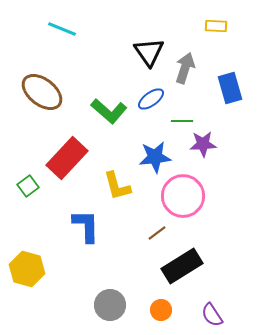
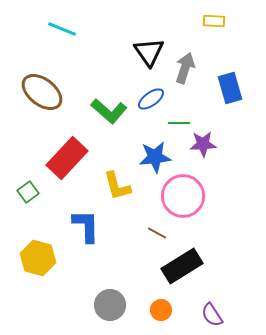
yellow rectangle: moved 2 px left, 5 px up
green line: moved 3 px left, 2 px down
green square: moved 6 px down
brown line: rotated 66 degrees clockwise
yellow hexagon: moved 11 px right, 11 px up
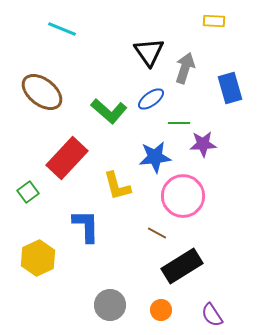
yellow hexagon: rotated 20 degrees clockwise
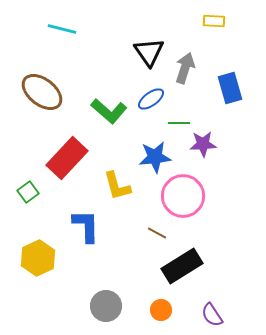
cyan line: rotated 8 degrees counterclockwise
gray circle: moved 4 px left, 1 px down
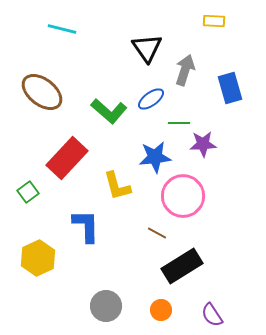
black triangle: moved 2 px left, 4 px up
gray arrow: moved 2 px down
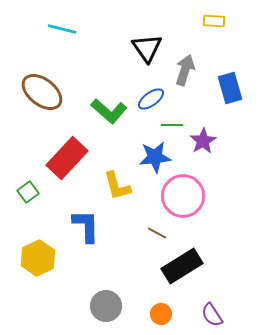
green line: moved 7 px left, 2 px down
purple star: moved 3 px up; rotated 28 degrees counterclockwise
orange circle: moved 4 px down
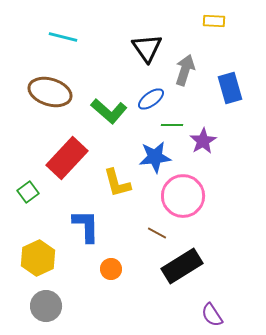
cyan line: moved 1 px right, 8 px down
brown ellipse: moved 8 px right; rotated 21 degrees counterclockwise
yellow L-shape: moved 3 px up
gray circle: moved 60 px left
orange circle: moved 50 px left, 45 px up
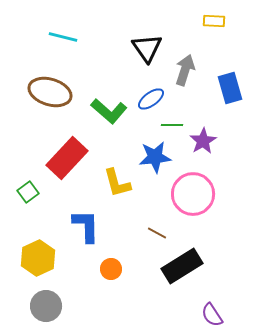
pink circle: moved 10 px right, 2 px up
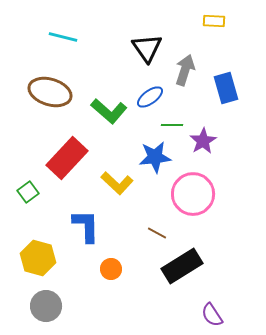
blue rectangle: moved 4 px left
blue ellipse: moved 1 px left, 2 px up
yellow L-shape: rotated 32 degrees counterclockwise
yellow hexagon: rotated 20 degrees counterclockwise
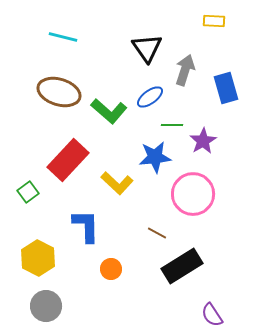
brown ellipse: moved 9 px right
red rectangle: moved 1 px right, 2 px down
yellow hexagon: rotated 12 degrees clockwise
